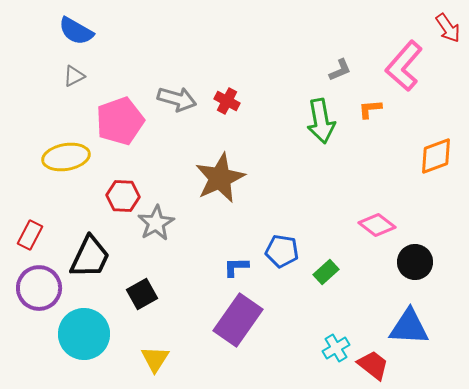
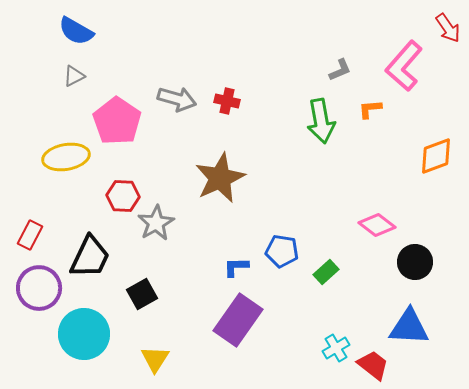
red cross: rotated 15 degrees counterclockwise
pink pentagon: moved 3 px left; rotated 18 degrees counterclockwise
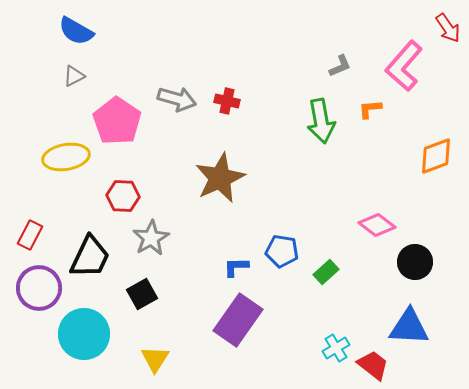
gray L-shape: moved 4 px up
gray star: moved 5 px left, 15 px down
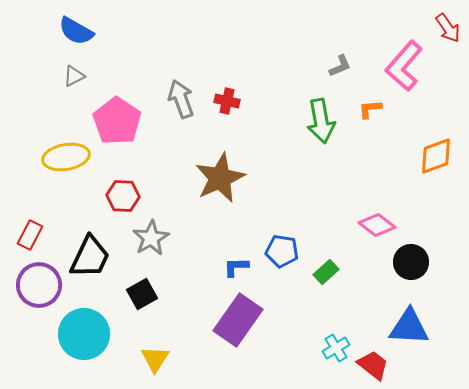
gray arrow: moved 4 px right; rotated 126 degrees counterclockwise
black circle: moved 4 px left
purple circle: moved 3 px up
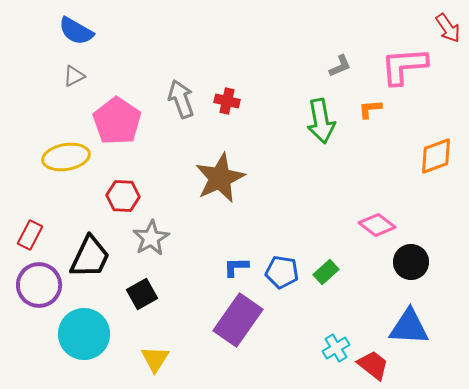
pink L-shape: rotated 45 degrees clockwise
blue pentagon: moved 21 px down
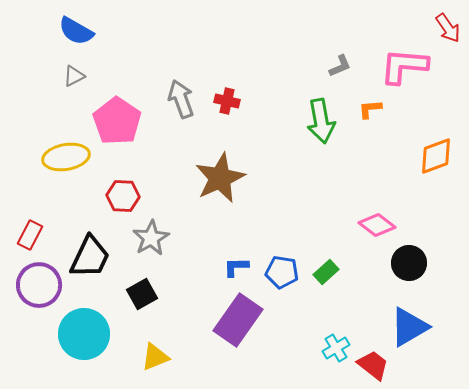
pink L-shape: rotated 9 degrees clockwise
black circle: moved 2 px left, 1 px down
blue triangle: rotated 33 degrees counterclockwise
yellow triangle: moved 2 px up; rotated 36 degrees clockwise
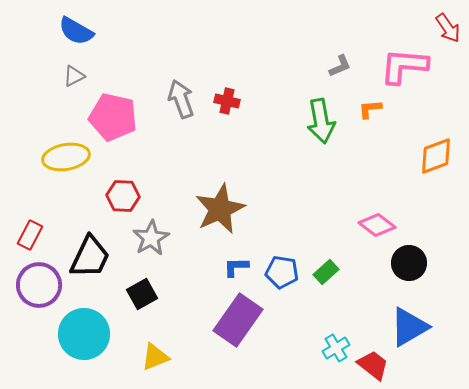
pink pentagon: moved 4 px left, 4 px up; rotated 21 degrees counterclockwise
brown star: moved 31 px down
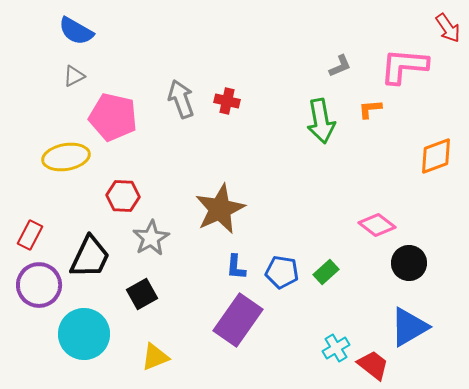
blue L-shape: rotated 84 degrees counterclockwise
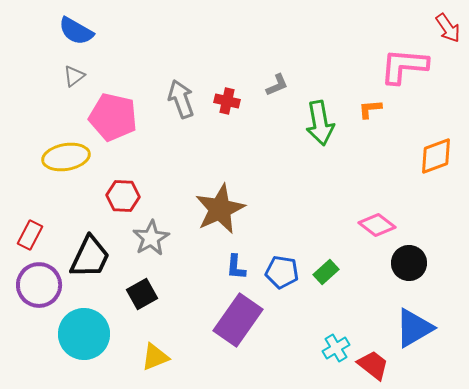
gray L-shape: moved 63 px left, 19 px down
gray triangle: rotated 10 degrees counterclockwise
green arrow: moved 1 px left, 2 px down
blue triangle: moved 5 px right, 1 px down
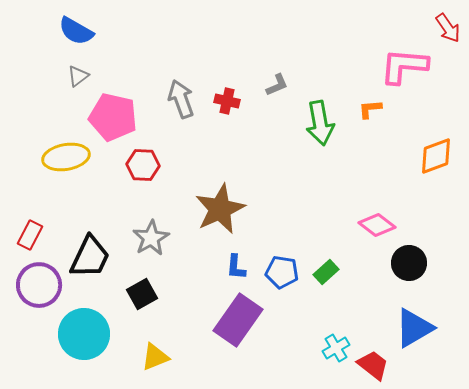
gray triangle: moved 4 px right
red hexagon: moved 20 px right, 31 px up
